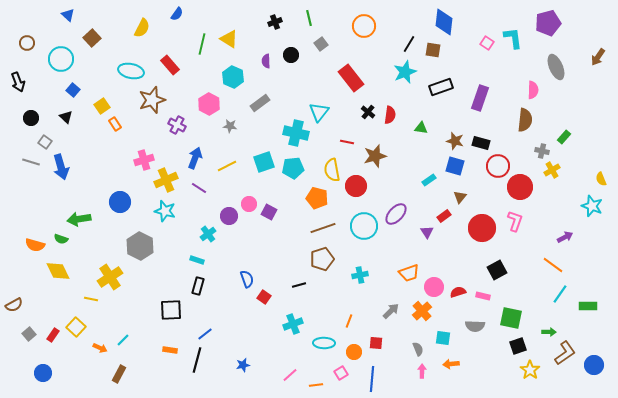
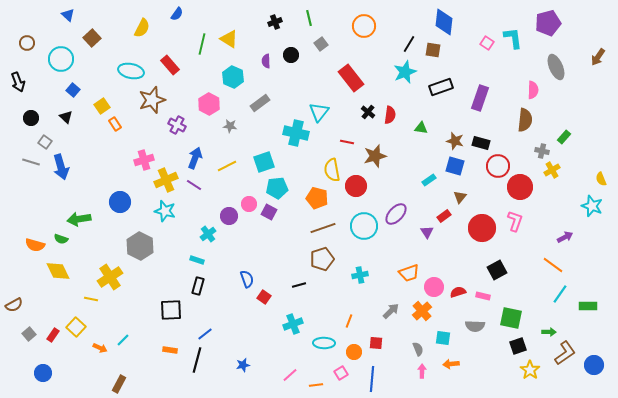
cyan pentagon at (293, 168): moved 16 px left, 20 px down
purple line at (199, 188): moved 5 px left, 3 px up
brown rectangle at (119, 374): moved 10 px down
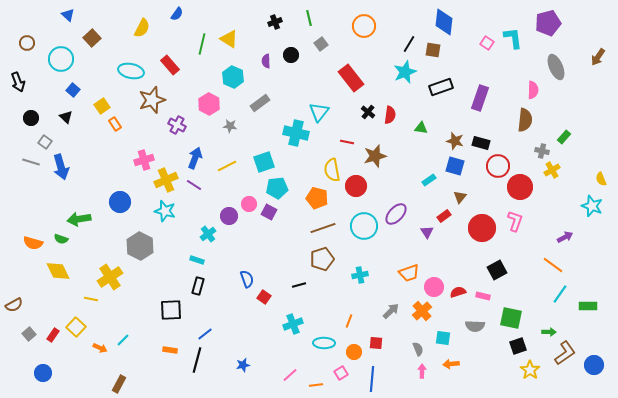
orange semicircle at (35, 245): moved 2 px left, 2 px up
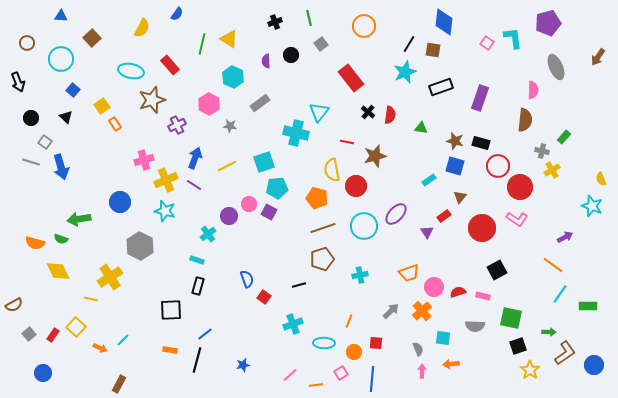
blue triangle at (68, 15): moved 7 px left, 1 px down; rotated 40 degrees counterclockwise
purple cross at (177, 125): rotated 36 degrees clockwise
pink L-shape at (515, 221): moved 2 px right, 2 px up; rotated 105 degrees clockwise
orange semicircle at (33, 243): moved 2 px right
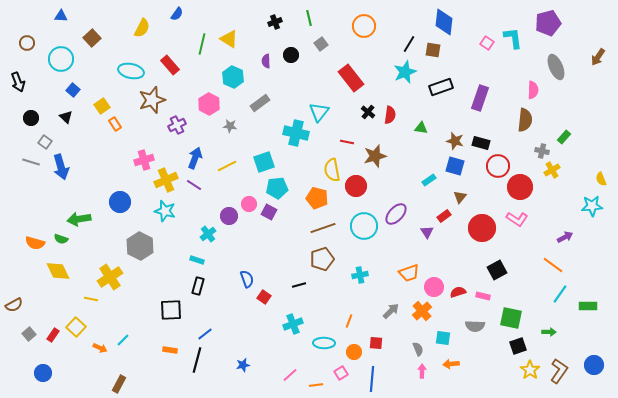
cyan star at (592, 206): rotated 25 degrees counterclockwise
brown L-shape at (565, 353): moved 6 px left, 18 px down; rotated 20 degrees counterclockwise
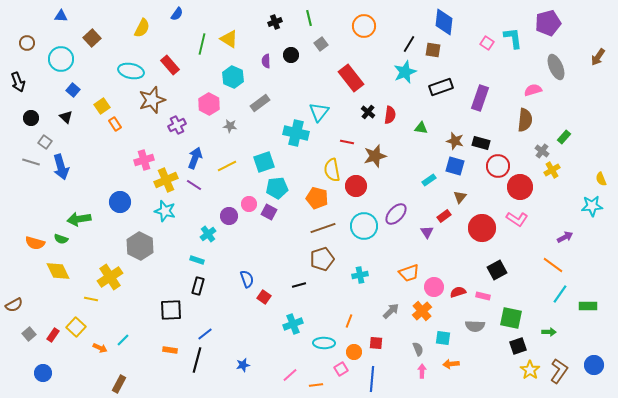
pink semicircle at (533, 90): rotated 108 degrees counterclockwise
gray cross at (542, 151): rotated 24 degrees clockwise
pink square at (341, 373): moved 4 px up
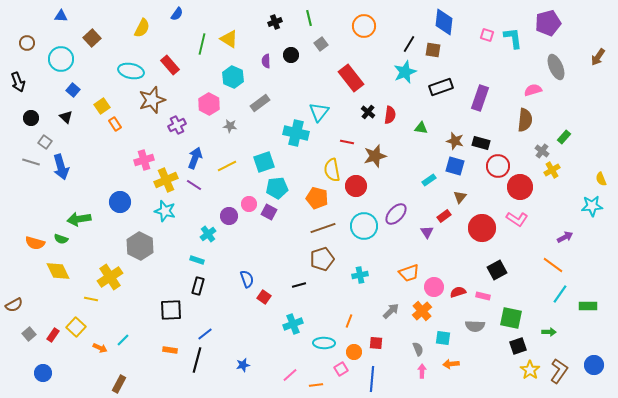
pink square at (487, 43): moved 8 px up; rotated 16 degrees counterclockwise
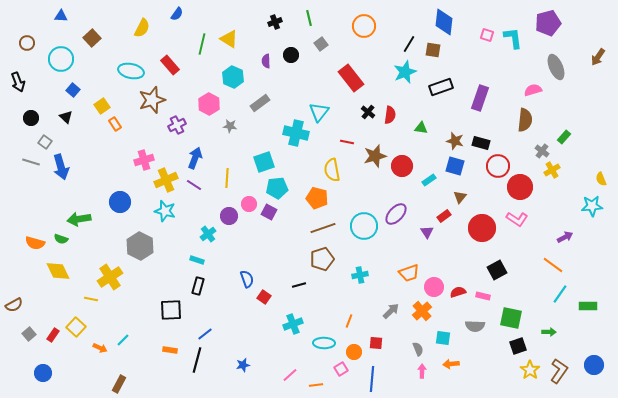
yellow line at (227, 166): moved 12 px down; rotated 60 degrees counterclockwise
red circle at (356, 186): moved 46 px right, 20 px up
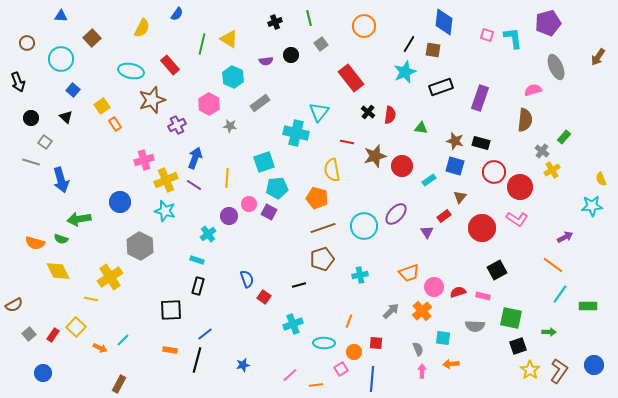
purple semicircle at (266, 61): rotated 96 degrees counterclockwise
red circle at (498, 166): moved 4 px left, 6 px down
blue arrow at (61, 167): moved 13 px down
